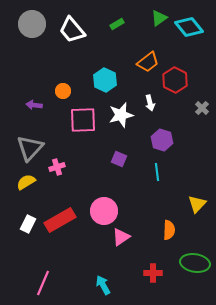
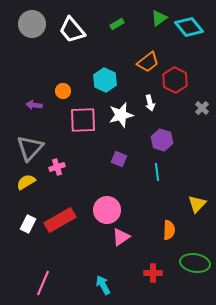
pink circle: moved 3 px right, 1 px up
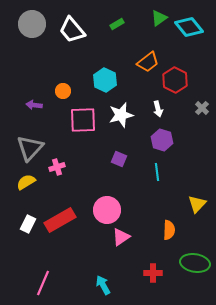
white arrow: moved 8 px right, 6 px down
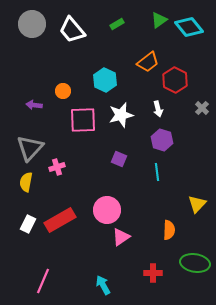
green triangle: moved 2 px down
yellow semicircle: rotated 48 degrees counterclockwise
pink line: moved 2 px up
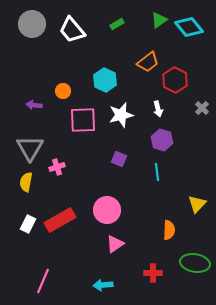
gray triangle: rotated 12 degrees counterclockwise
pink triangle: moved 6 px left, 7 px down
cyan arrow: rotated 66 degrees counterclockwise
